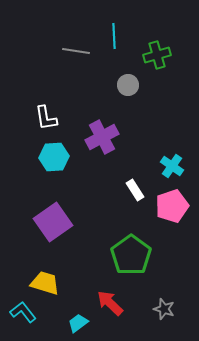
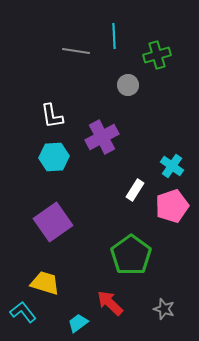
white L-shape: moved 6 px right, 2 px up
white rectangle: rotated 65 degrees clockwise
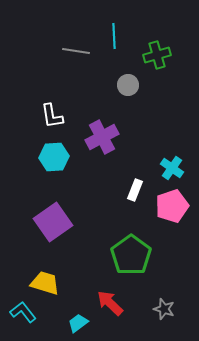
cyan cross: moved 2 px down
white rectangle: rotated 10 degrees counterclockwise
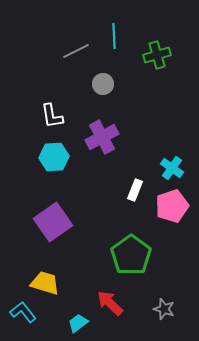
gray line: rotated 36 degrees counterclockwise
gray circle: moved 25 px left, 1 px up
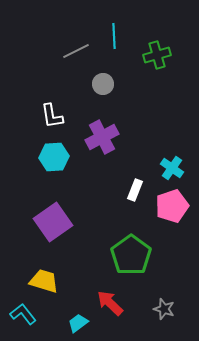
yellow trapezoid: moved 1 px left, 2 px up
cyan L-shape: moved 2 px down
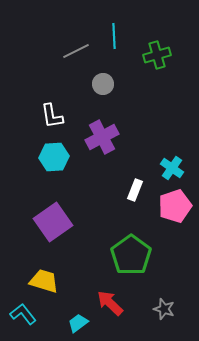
pink pentagon: moved 3 px right
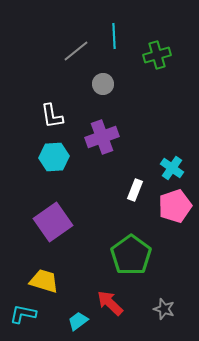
gray line: rotated 12 degrees counterclockwise
purple cross: rotated 8 degrees clockwise
cyan L-shape: rotated 40 degrees counterclockwise
cyan trapezoid: moved 2 px up
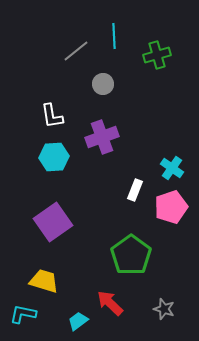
pink pentagon: moved 4 px left, 1 px down
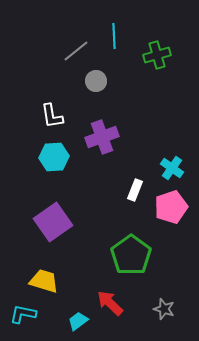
gray circle: moved 7 px left, 3 px up
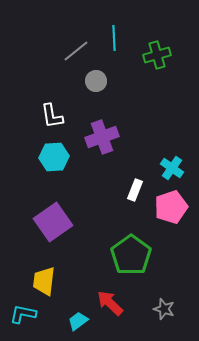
cyan line: moved 2 px down
yellow trapezoid: rotated 100 degrees counterclockwise
